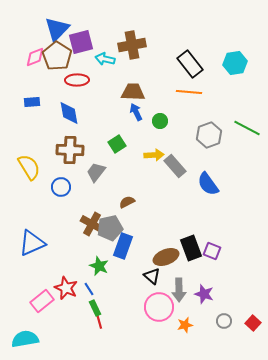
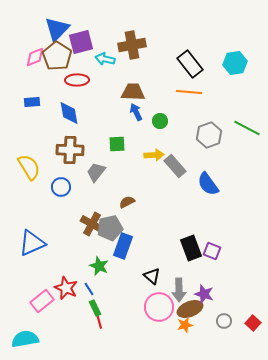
green square at (117, 144): rotated 30 degrees clockwise
brown ellipse at (166, 257): moved 24 px right, 52 px down
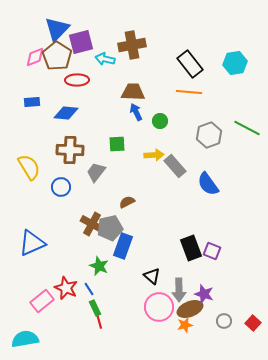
blue diamond at (69, 113): moved 3 px left; rotated 75 degrees counterclockwise
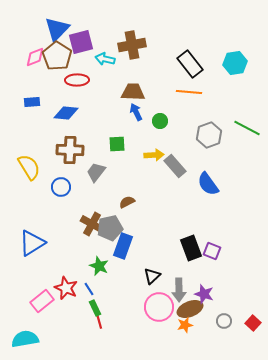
blue triangle at (32, 243): rotated 8 degrees counterclockwise
black triangle at (152, 276): rotated 36 degrees clockwise
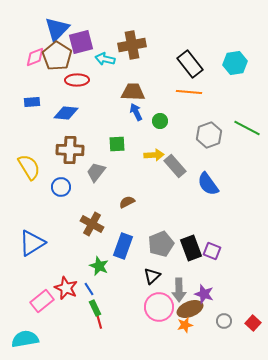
gray pentagon at (110, 228): moved 51 px right, 16 px down; rotated 10 degrees counterclockwise
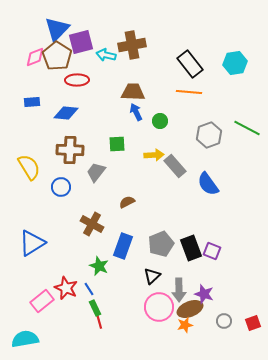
cyan arrow at (105, 59): moved 1 px right, 4 px up
red square at (253, 323): rotated 28 degrees clockwise
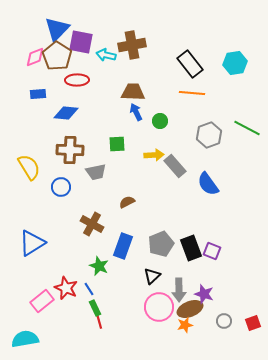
purple square at (81, 42): rotated 25 degrees clockwise
orange line at (189, 92): moved 3 px right, 1 px down
blue rectangle at (32, 102): moved 6 px right, 8 px up
gray trapezoid at (96, 172): rotated 140 degrees counterclockwise
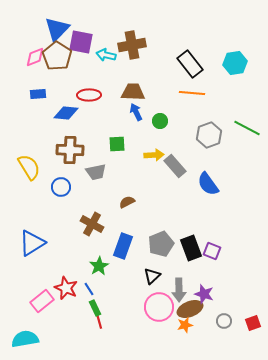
red ellipse at (77, 80): moved 12 px right, 15 px down
green star at (99, 266): rotated 18 degrees clockwise
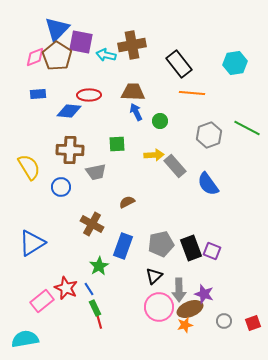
black rectangle at (190, 64): moved 11 px left
blue diamond at (66, 113): moved 3 px right, 2 px up
gray pentagon at (161, 244): rotated 10 degrees clockwise
black triangle at (152, 276): moved 2 px right
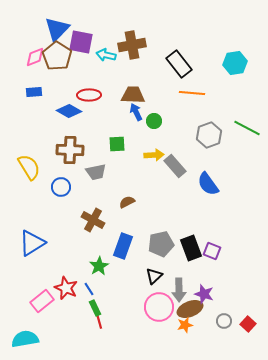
brown trapezoid at (133, 92): moved 3 px down
blue rectangle at (38, 94): moved 4 px left, 2 px up
blue diamond at (69, 111): rotated 25 degrees clockwise
green circle at (160, 121): moved 6 px left
brown cross at (92, 224): moved 1 px right, 4 px up
red square at (253, 323): moved 5 px left, 1 px down; rotated 28 degrees counterclockwise
